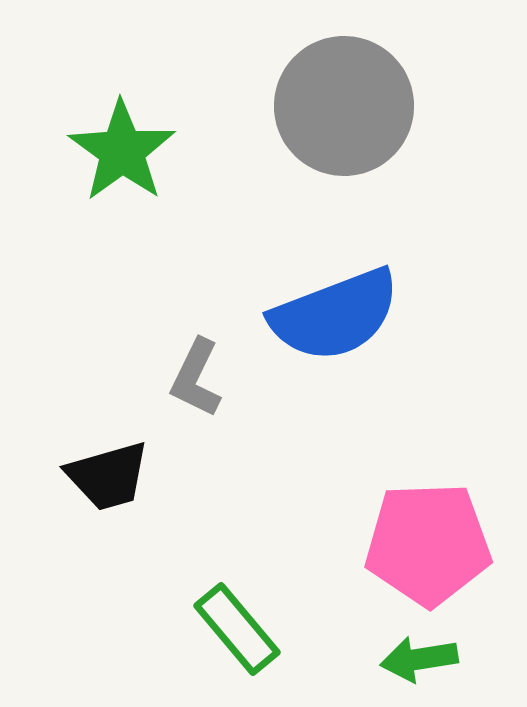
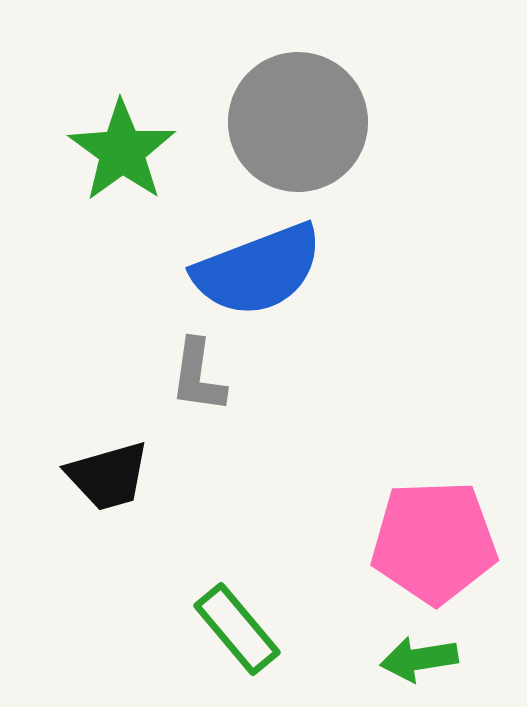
gray circle: moved 46 px left, 16 px down
blue semicircle: moved 77 px left, 45 px up
gray L-shape: moved 2 px right, 2 px up; rotated 18 degrees counterclockwise
pink pentagon: moved 6 px right, 2 px up
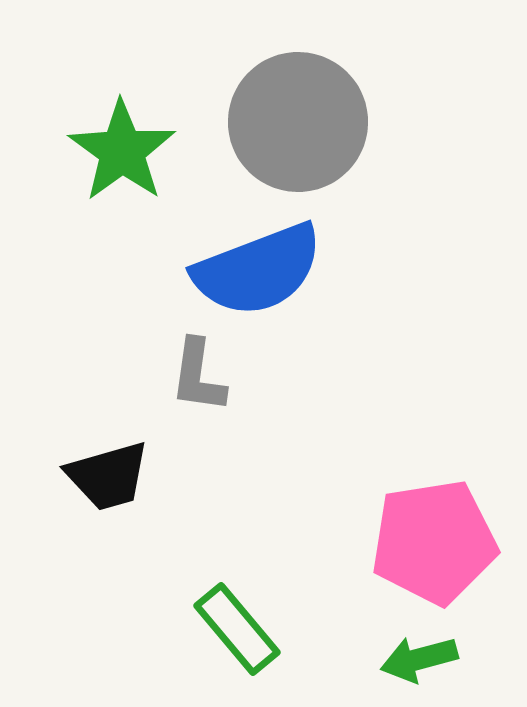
pink pentagon: rotated 7 degrees counterclockwise
green arrow: rotated 6 degrees counterclockwise
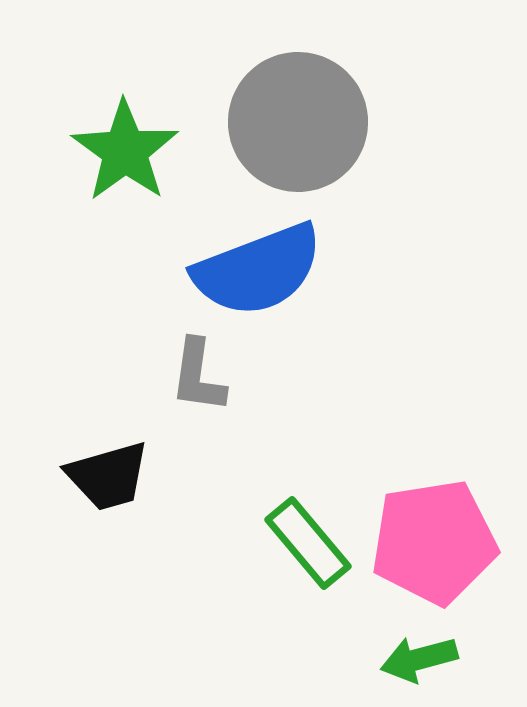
green star: moved 3 px right
green rectangle: moved 71 px right, 86 px up
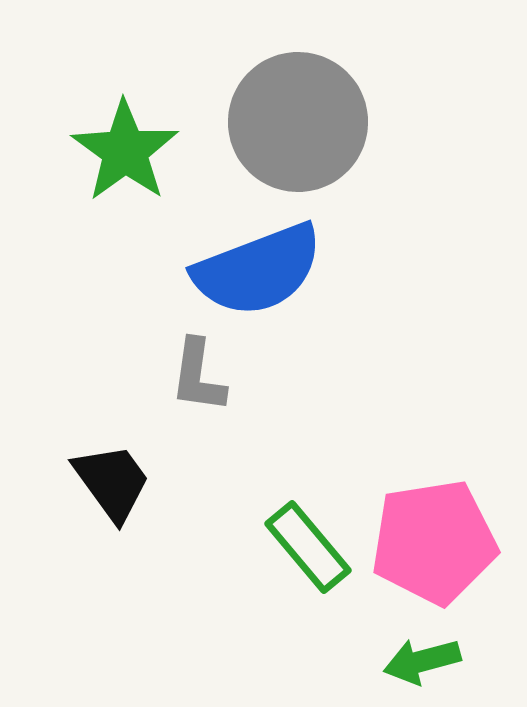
black trapezoid: moved 4 px right, 6 px down; rotated 110 degrees counterclockwise
green rectangle: moved 4 px down
green arrow: moved 3 px right, 2 px down
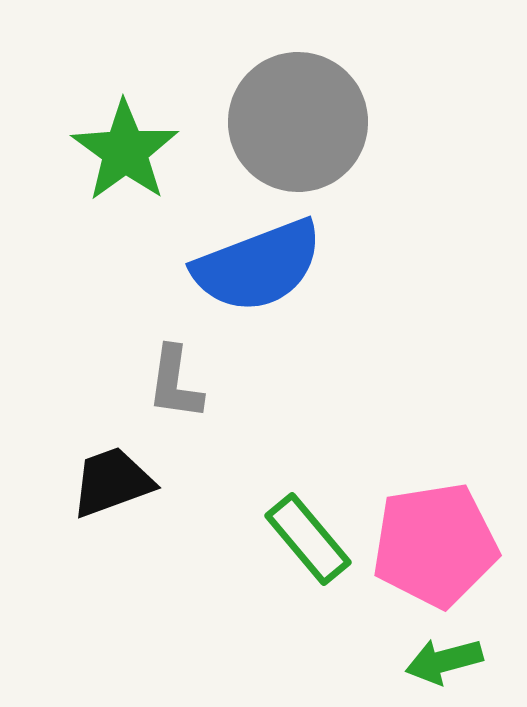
blue semicircle: moved 4 px up
gray L-shape: moved 23 px left, 7 px down
black trapezoid: rotated 74 degrees counterclockwise
pink pentagon: moved 1 px right, 3 px down
green rectangle: moved 8 px up
green arrow: moved 22 px right
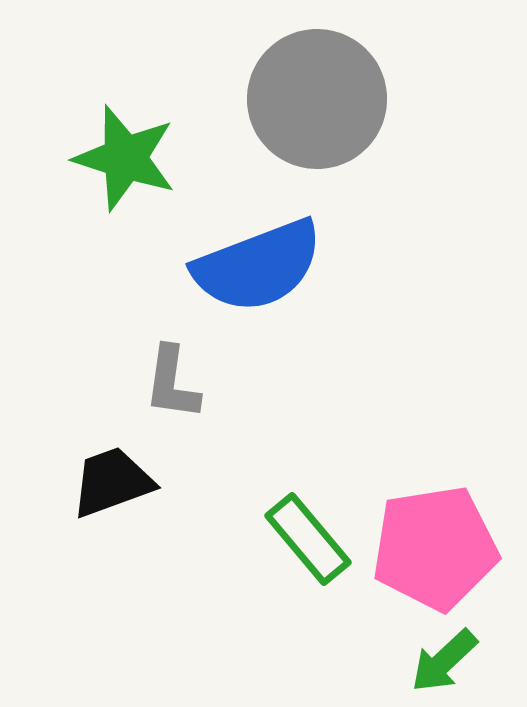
gray circle: moved 19 px right, 23 px up
green star: moved 7 px down; rotated 18 degrees counterclockwise
gray L-shape: moved 3 px left
pink pentagon: moved 3 px down
green arrow: rotated 28 degrees counterclockwise
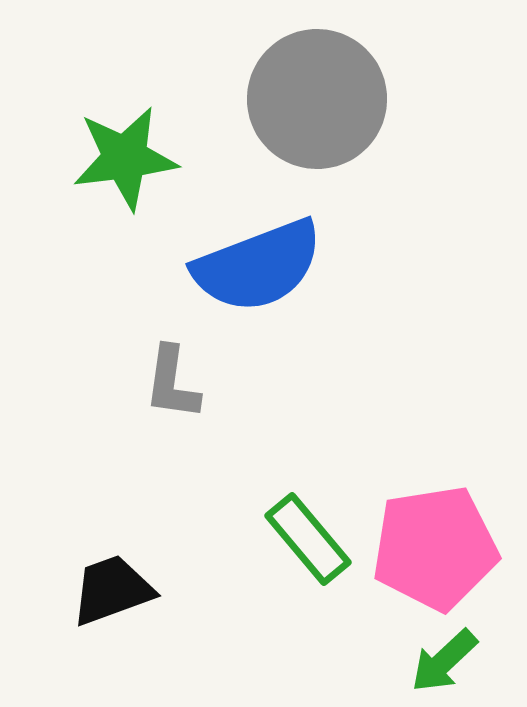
green star: rotated 25 degrees counterclockwise
black trapezoid: moved 108 px down
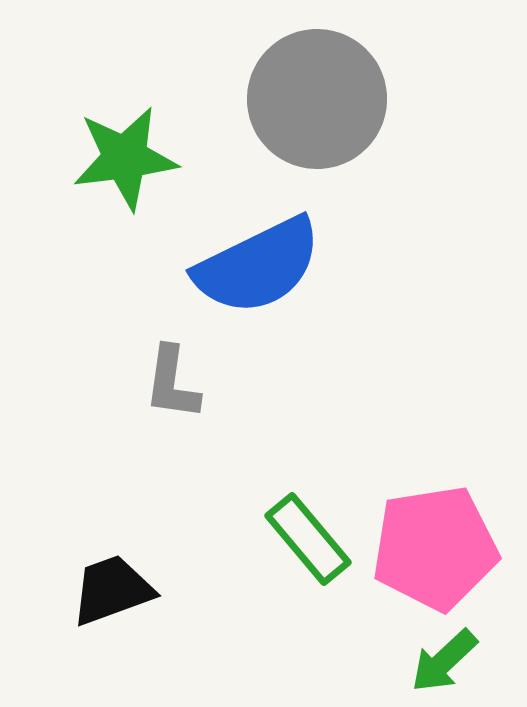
blue semicircle: rotated 5 degrees counterclockwise
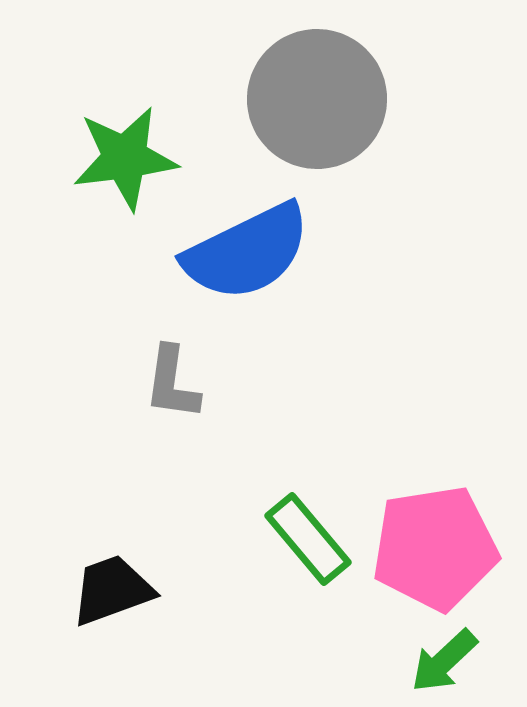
blue semicircle: moved 11 px left, 14 px up
